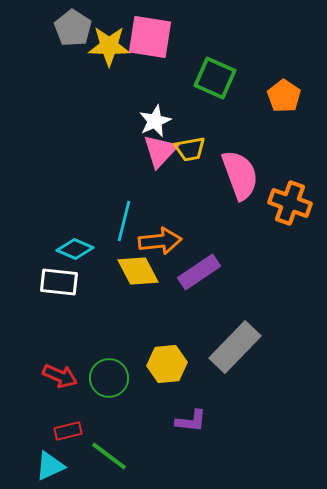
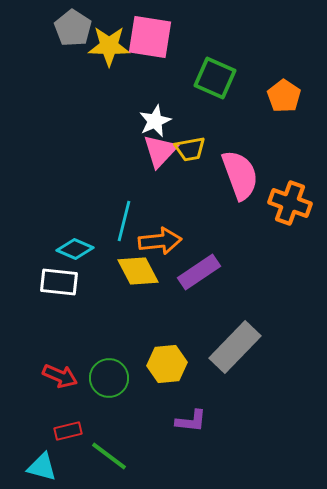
cyan triangle: moved 8 px left, 1 px down; rotated 40 degrees clockwise
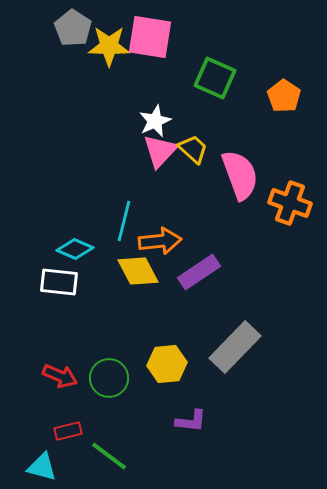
yellow trapezoid: moved 3 px right; rotated 128 degrees counterclockwise
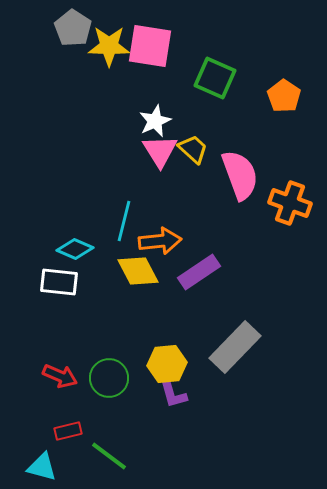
pink square: moved 9 px down
pink triangle: rotated 15 degrees counterclockwise
purple L-shape: moved 18 px left, 27 px up; rotated 68 degrees clockwise
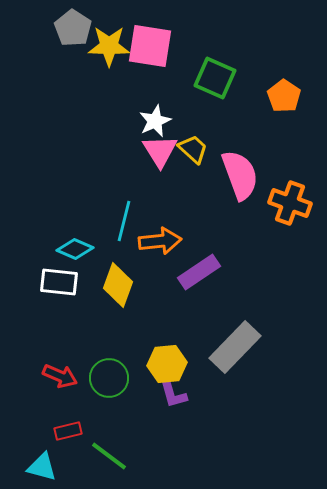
yellow diamond: moved 20 px left, 14 px down; rotated 48 degrees clockwise
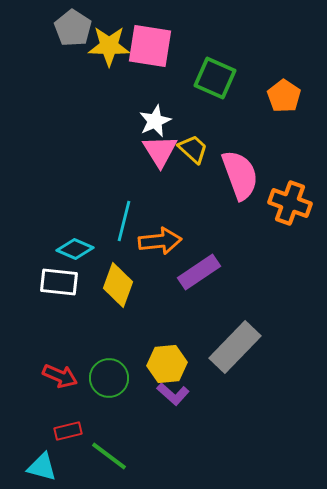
purple L-shape: rotated 32 degrees counterclockwise
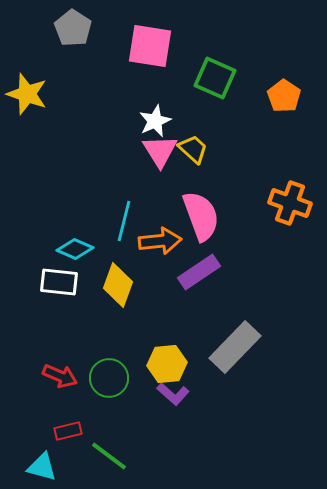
yellow star: moved 82 px left, 48 px down; rotated 18 degrees clockwise
pink semicircle: moved 39 px left, 41 px down
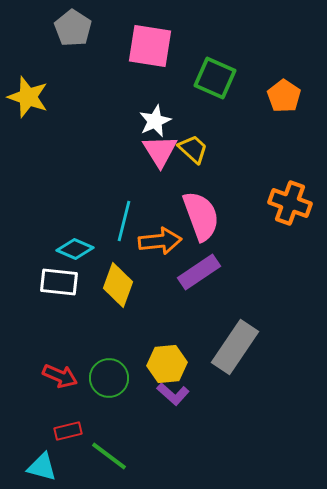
yellow star: moved 1 px right, 3 px down
gray rectangle: rotated 10 degrees counterclockwise
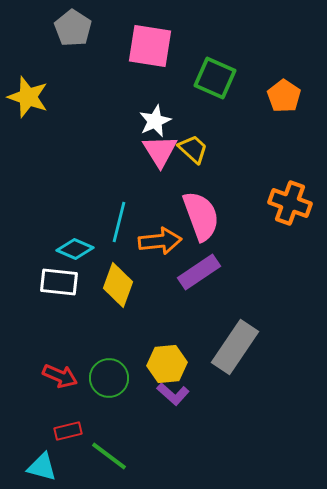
cyan line: moved 5 px left, 1 px down
